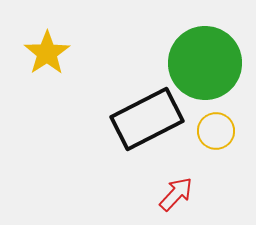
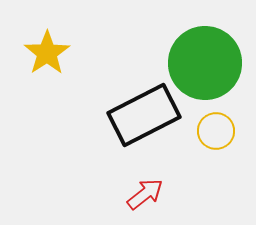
black rectangle: moved 3 px left, 4 px up
red arrow: moved 31 px left; rotated 9 degrees clockwise
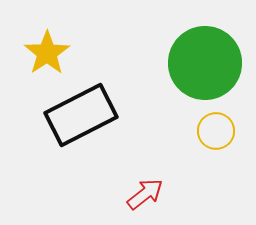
black rectangle: moved 63 px left
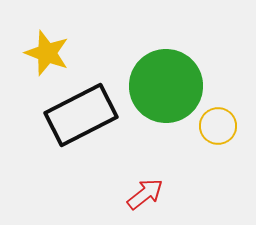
yellow star: rotated 18 degrees counterclockwise
green circle: moved 39 px left, 23 px down
yellow circle: moved 2 px right, 5 px up
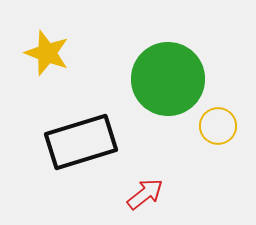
green circle: moved 2 px right, 7 px up
black rectangle: moved 27 px down; rotated 10 degrees clockwise
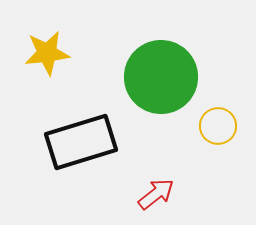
yellow star: rotated 27 degrees counterclockwise
green circle: moved 7 px left, 2 px up
red arrow: moved 11 px right
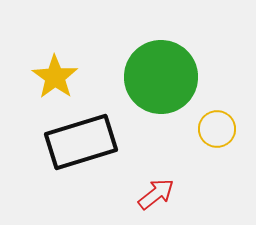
yellow star: moved 8 px right, 24 px down; rotated 30 degrees counterclockwise
yellow circle: moved 1 px left, 3 px down
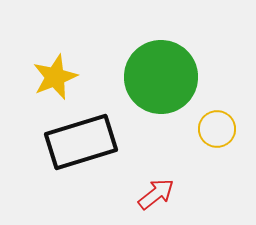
yellow star: rotated 15 degrees clockwise
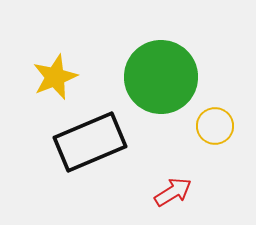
yellow circle: moved 2 px left, 3 px up
black rectangle: moved 9 px right; rotated 6 degrees counterclockwise
red arrow: moved 17 px right, 2 px up; rotated 6 degrees clockwise
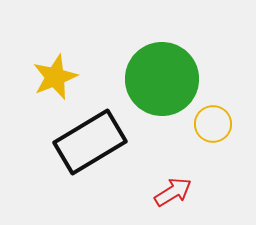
green circle: moved 1 px right, 2 px down
yellow circle: moved 2 px left, 2 px up
black rectangle: rotated 8 degrees counterclockwise
